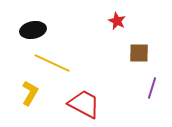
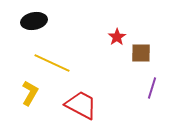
red star: moved 16 px down; rotated 12 degrees clockwise
black ellipse: moved 1 px right, 9 px up
brown square: moved 2 px right
red trapezoid: moved 3 px left, 1 px down
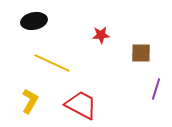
red star: moved 16 px left, 2 px up; rotated 30 degrees clockwise
purple line: moved 4 px right, 1 px down
yellow L-shape: moved 8 px down
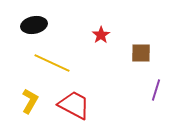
black ellipse: moved 4 px down
red star: rotated 30 degrees counterclockwise
purple line: moved 1 px down
red trapezoid: moved 7 px left
